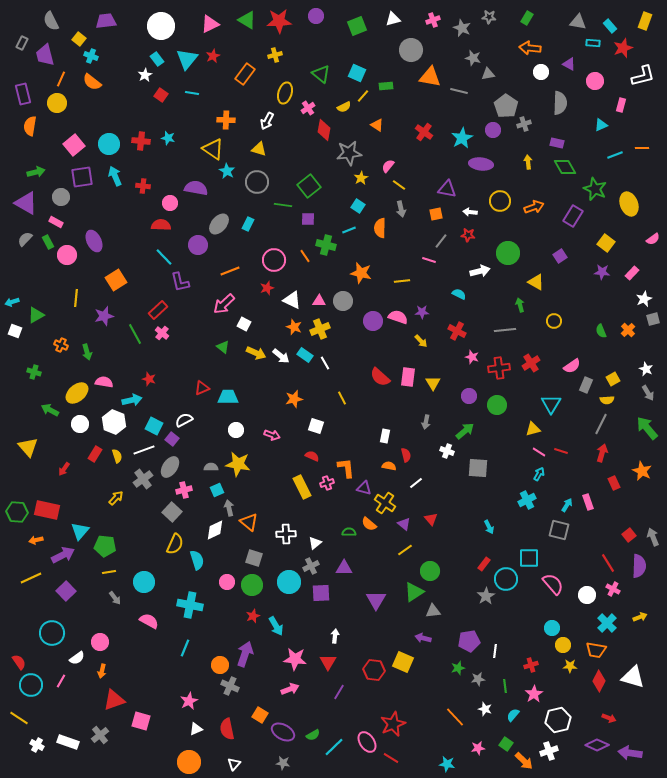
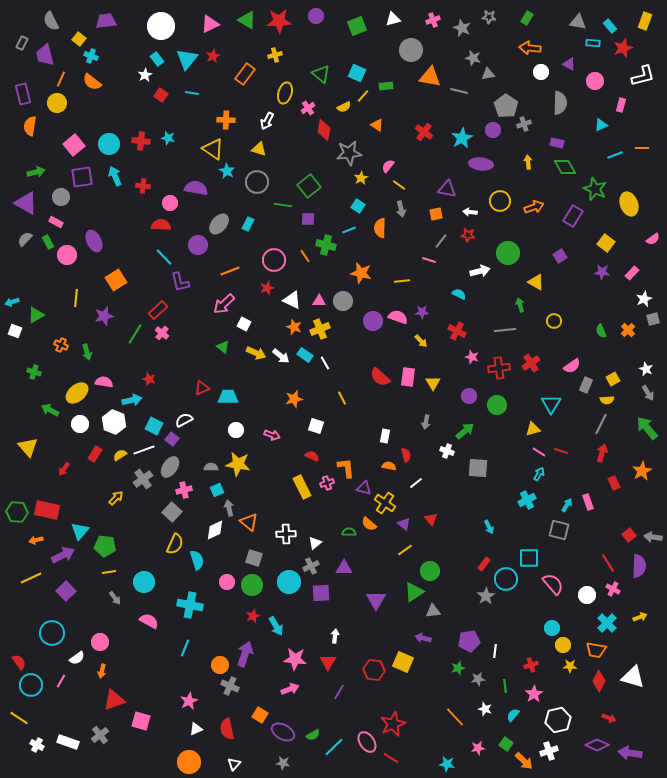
green line at (135, 334): rotated 60 degrees clockwise
yellow semicircle at (117, 456): moved 3 px right, 1 px up; rotated 104 degrees counterclockwise
orange star at (642, 471): rotated 18 degrees clockwise
gray arrow at (653, 537): rotated 60 degrees counterclockwise
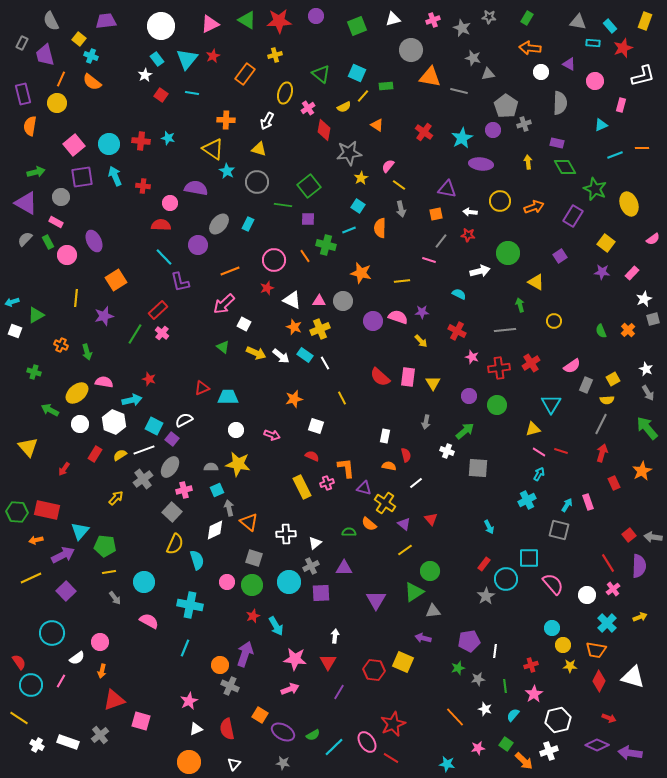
pink cross at (613, 589): rotated 24 degrees clockwise
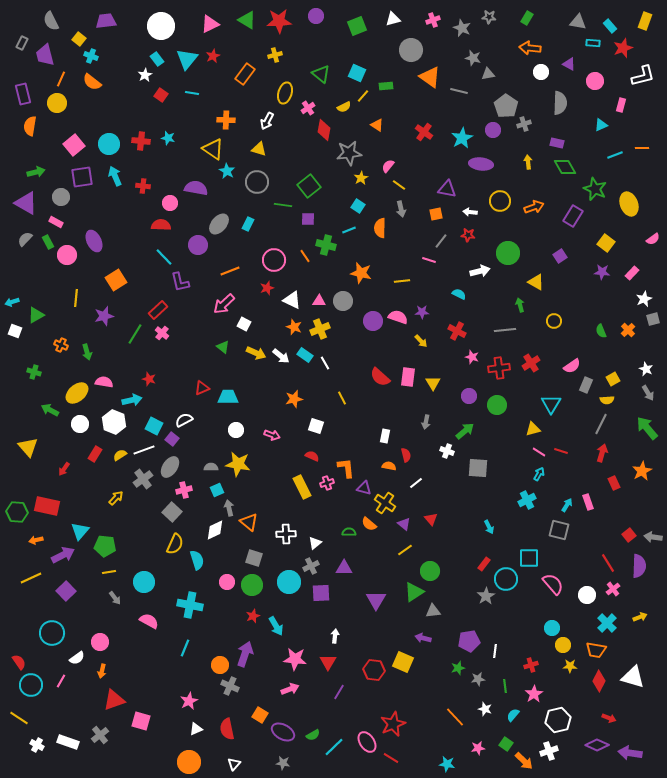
orange triangle at (430, 77): rotated 25 degrees clockwise
red rectangle at (47, 510): moved 4 px up
